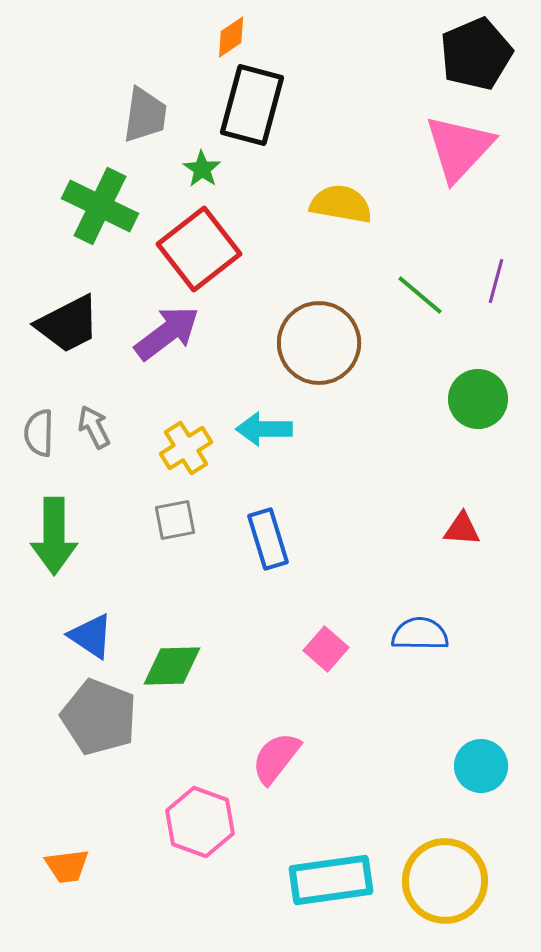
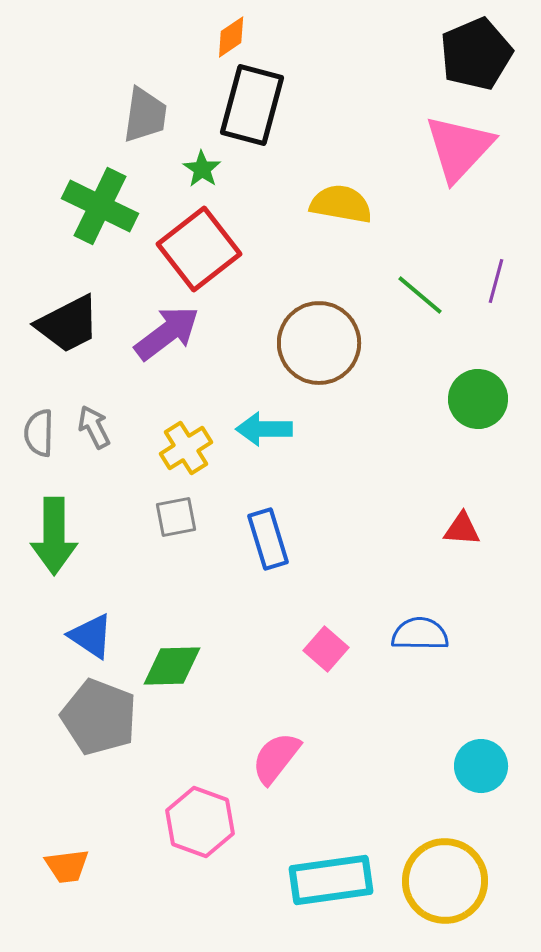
gray square: moved 1 px right, 3 px up
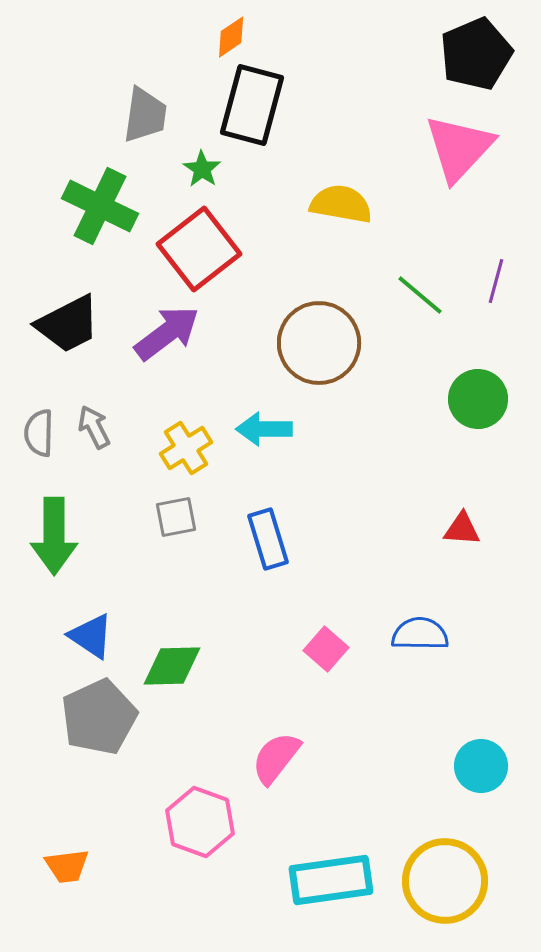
gray pentagon: rotated 26 degrees clockwise
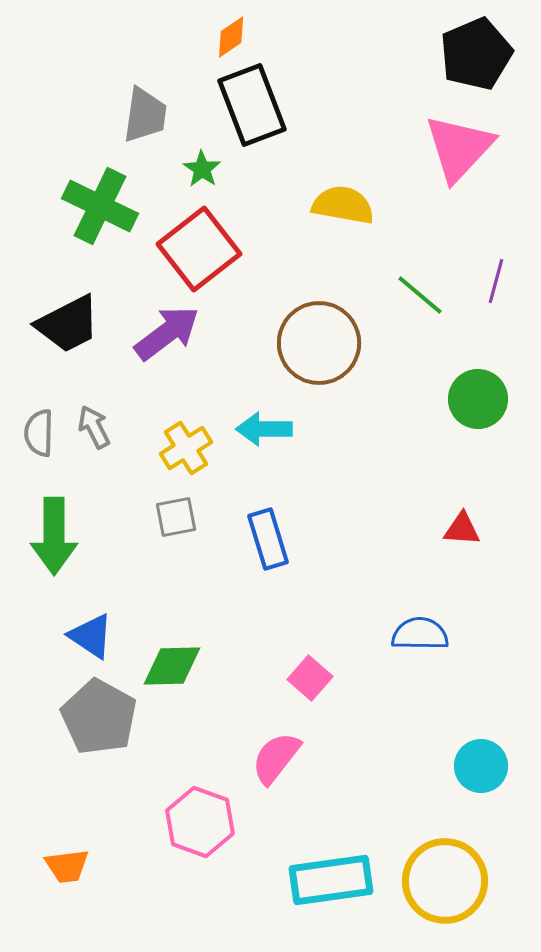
black rectangle: rotated 36 degrees counterclockwise
yellow semicircle: moved 2 px right, 1 px down
pink square: moved 16 px left, 29 px down
gray pentagon: rotated 18 degrees counterclockwise
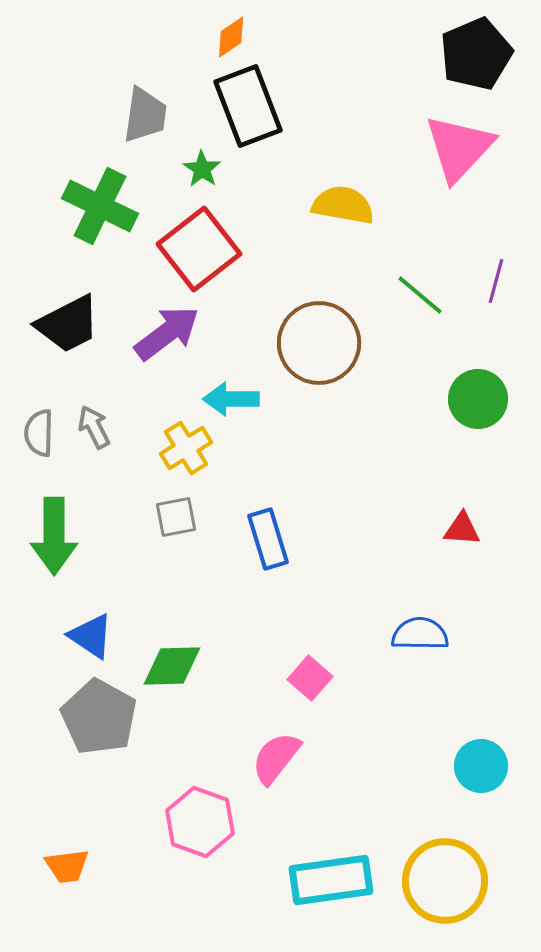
black rectangle: moved 4 px left, 1 px down
cyan arrow: moved 33 px left, 30 px up
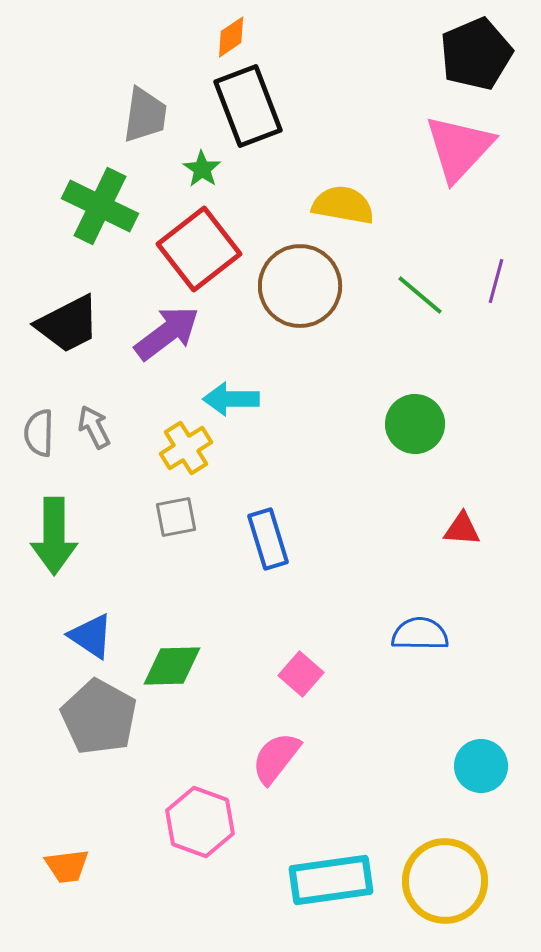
brown circle: moved 19 px left, 57 px up
green circle: moved 63 px left, 25 px down
pink square: moved 9 px left, 4 px up
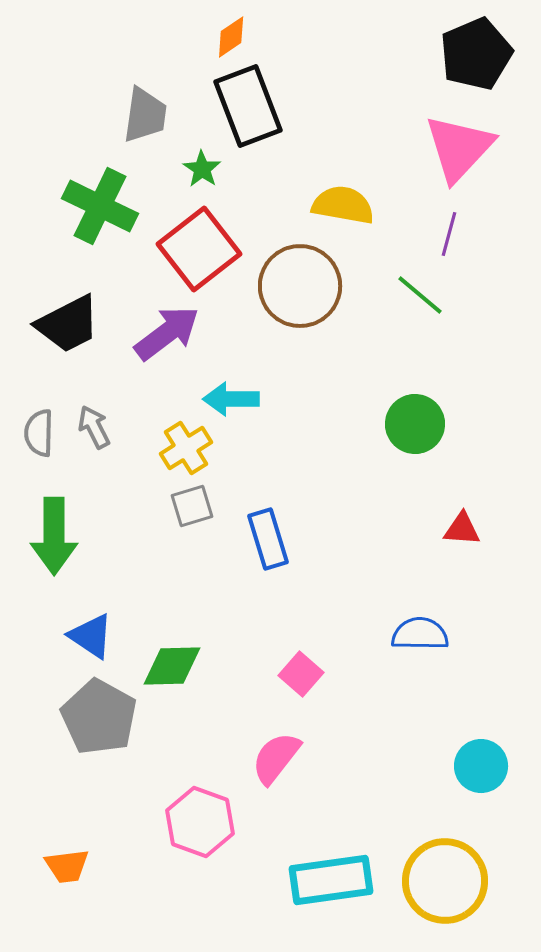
purple line: moved 47 px left, 47 px up
gray square: moved 16 px right, 11 px up; rotated 6 degrees counterclockwise
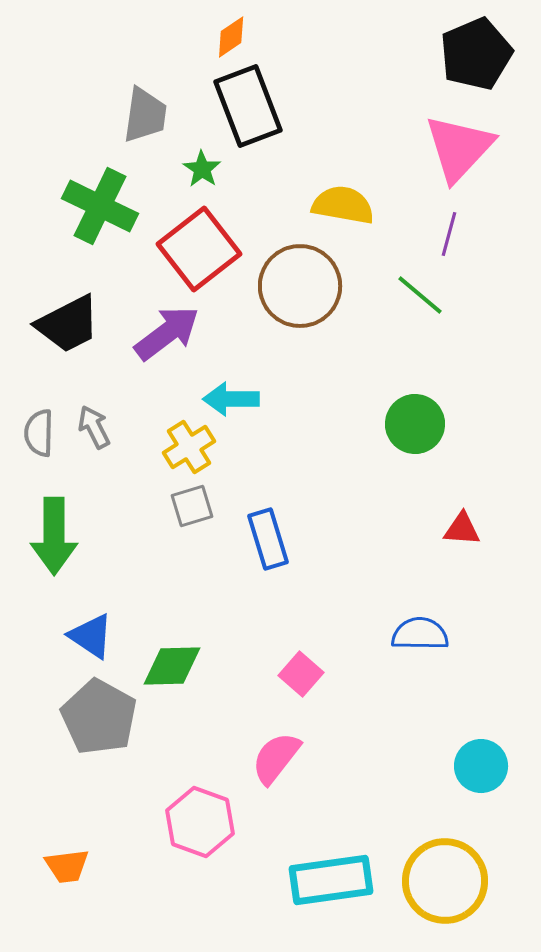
yellow cross: moved 3 px right, 1 px up
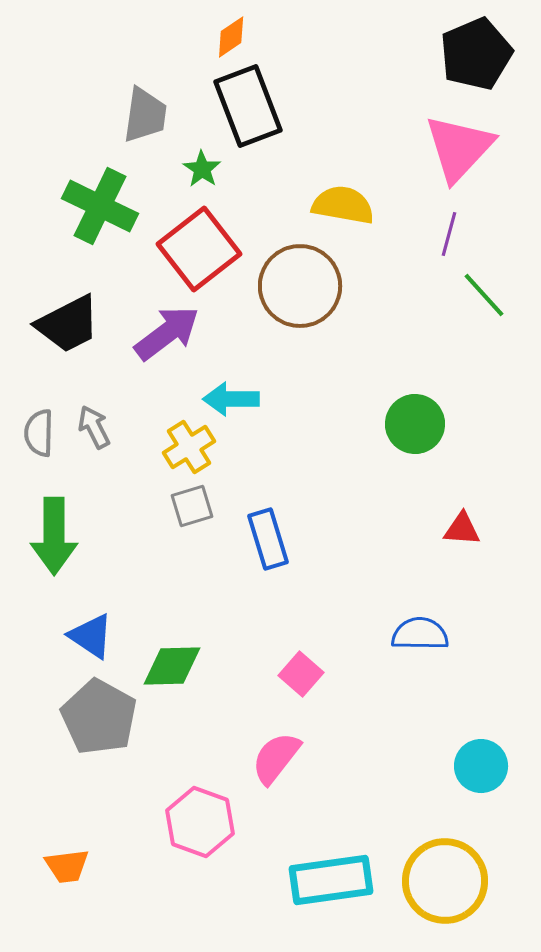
green line: moved 64 px right; rotated 8 degrees clockwise
